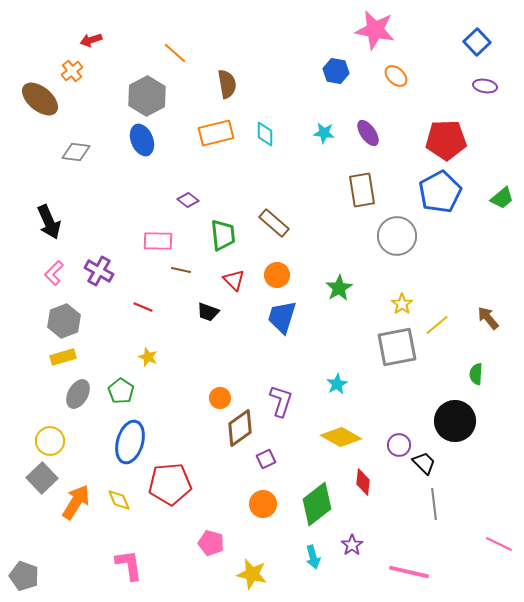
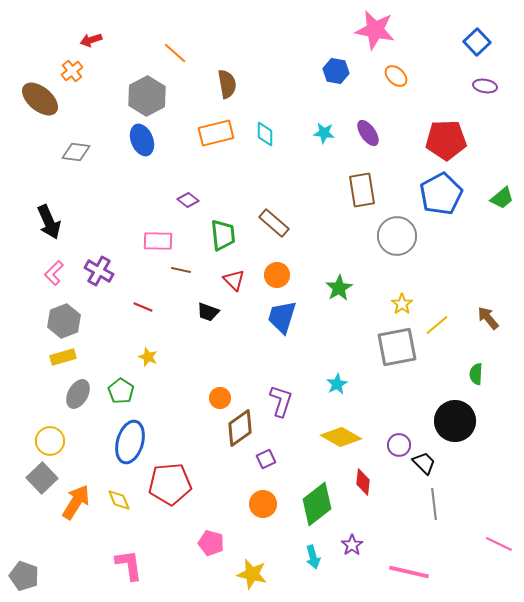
blue pentagon at (440, 192): moved 1 px right, 2 px down
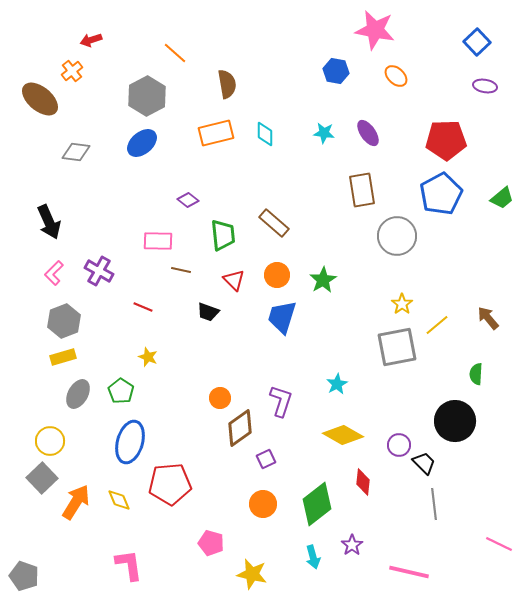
blue ellipse at (142, 140): moved 3 px down; rotated 72 degrees clockwise
green star at (339, 288): moved 16 px left, 8 px up
yellow diamond at (341, 437): moved 2 px right, 2 px up
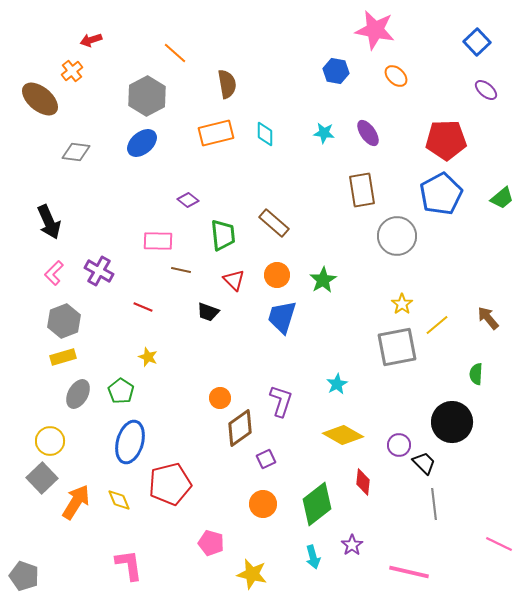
purple ellipse at (485, 86): moved 1 px right, 4 px down; rotated 30 degrees clockwise
black circle at (455, 421): moved 3 px left, 1 px down
red pentagon at (170, 484): rotated 9 degrees counterclockwise
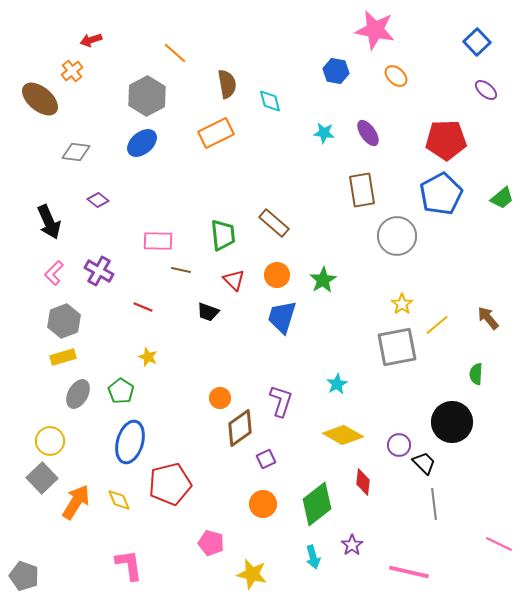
orange rectangle at (216, 133): rotated 12 degrees counterclockwise
cyan diamond at (265, 134): moved 5 px right, 33 px up; rotated 15 degrees counterclockwise
purple diamond at (188, 200): moved 90 px left
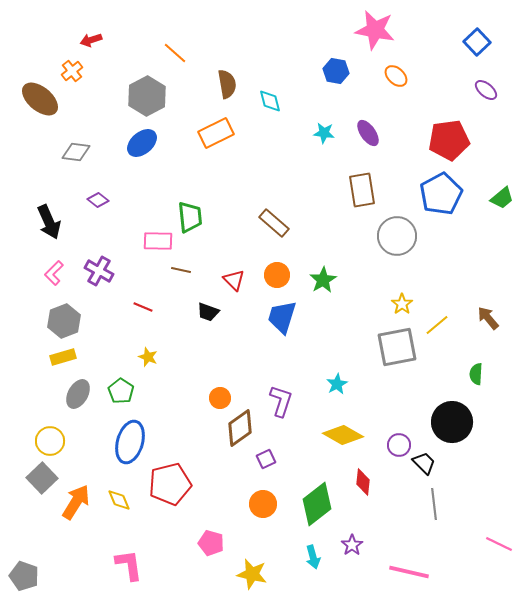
red pentagon at (446, 140): moved 3 px right; rotated 6 degrees counterclockwise
green trapezoid at (223, 235): moved 33 px left, 18 px up
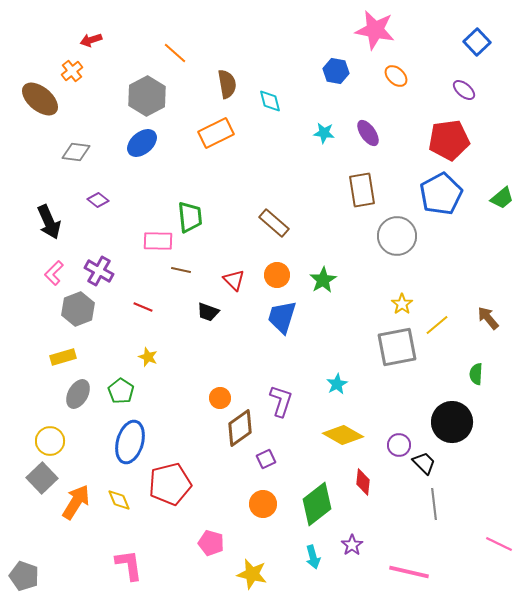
purple ellipse at (486, 90): moved 22 px left
gray hexagon at (64, 321): moved 14 px right, 12 px up
